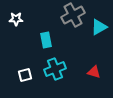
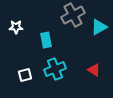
white star: moved 8 px down
red triangle: moved 2 px up; rotated 16 degrees clockwise
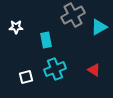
white square: moved 1 px right, 2 px down
